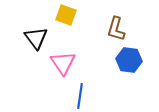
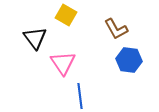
yellow square: rotated 10 degrees clockwise
brown L-shape: rotated 45 degrees counterclockwise
black triangle: moved 1 px left
blue line: rotated 15 degrees counterclockwise
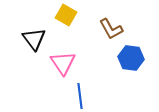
brown L-shape: moved 5 px left
black triangle: moved 1 px left, 1 px down
blue hexagon: moved 2 px right, 2 px up
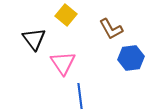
yellow square: rotated 10 degrees clockwise
blue hexagon: rotated 15 degrees counterclockwise
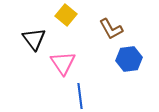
blue hexagon: moved 2 px left, 1 px down
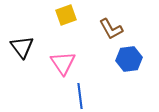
yellow square: rotated 30 degrees clockwise
black triangle: moved 12 px left, 8 px down
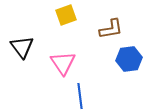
brown L-shape: rotated 70 degrees counterclockwise
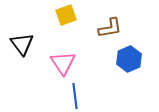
brown L-shape: moved 1 px left, 1 px up
black triangle: moved 3 px up
blue hexagon: rotated 15 degrees counterclockwise
blue line: moved 5 px left
